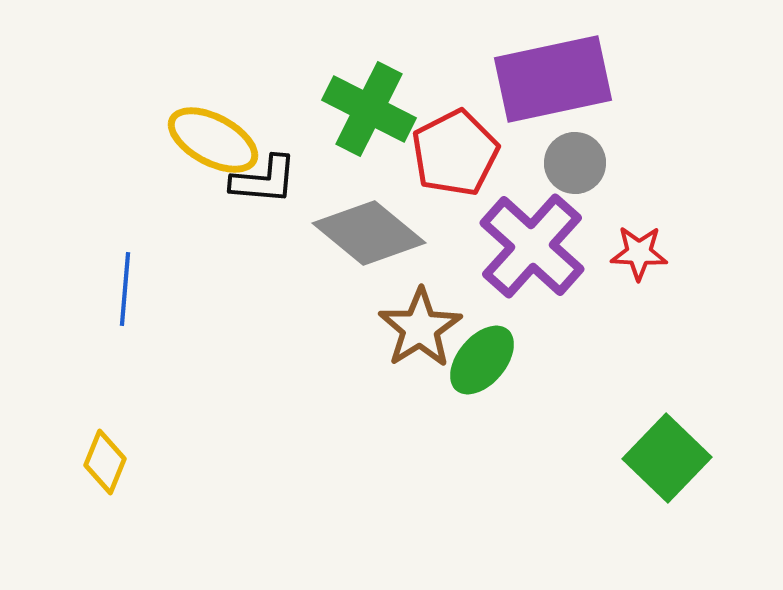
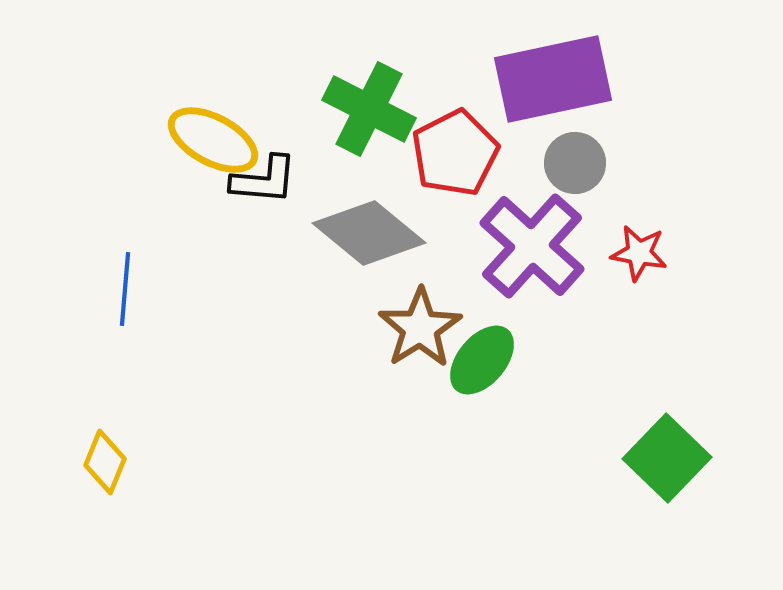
red star: rotated 8 degrees clockwise
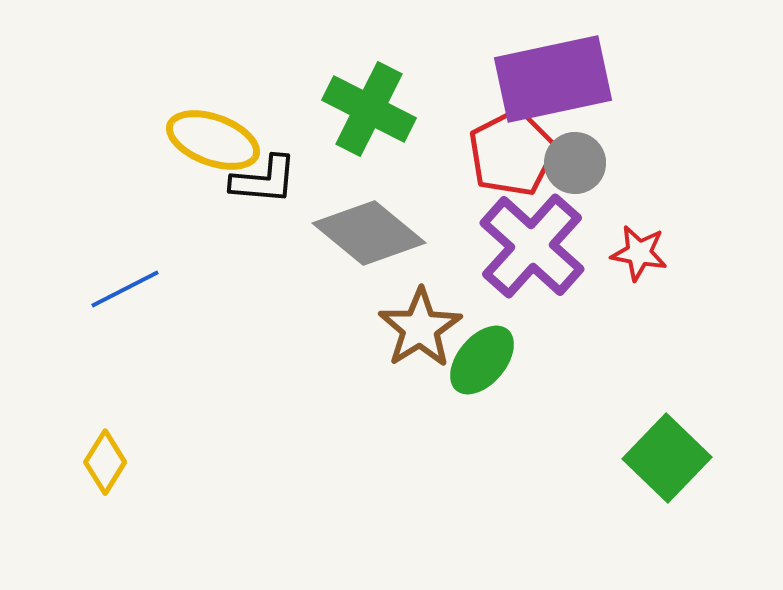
yellow ellipse: rotated 8 degrees counterclockwise
red pentagon: moved 57 px right
blue line: rotated 58 degrees clockwise
yellow diamond: rotated 10 degrees clockwise
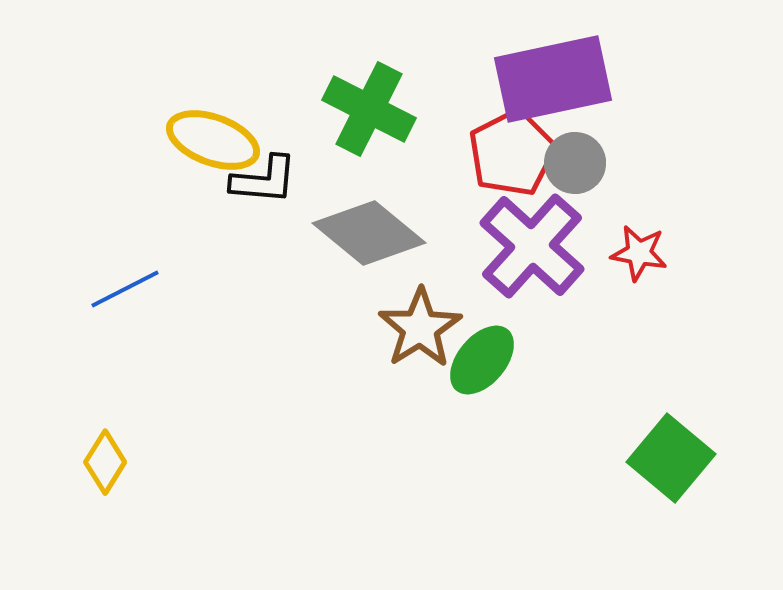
green square: moved 4 px right; rotated 4 degrees counterclockwise
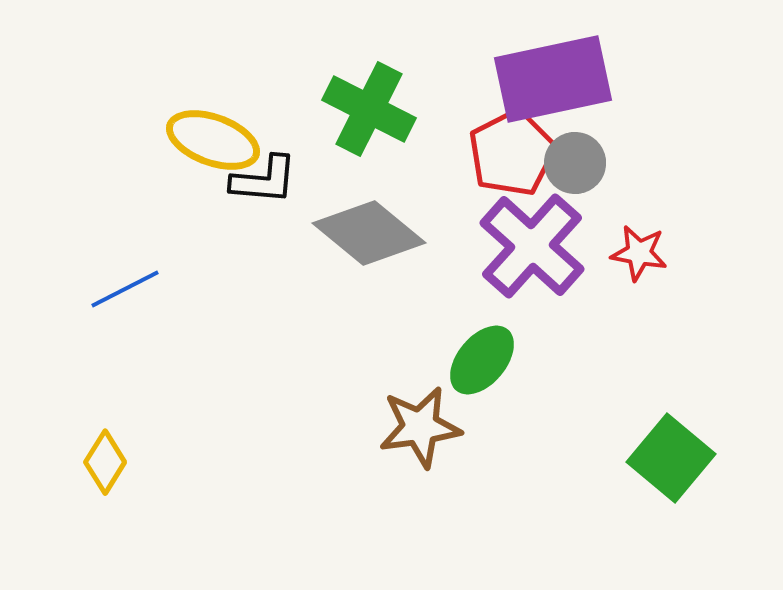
brown star: moved 99 px down; rotated 24 degrees clockwise
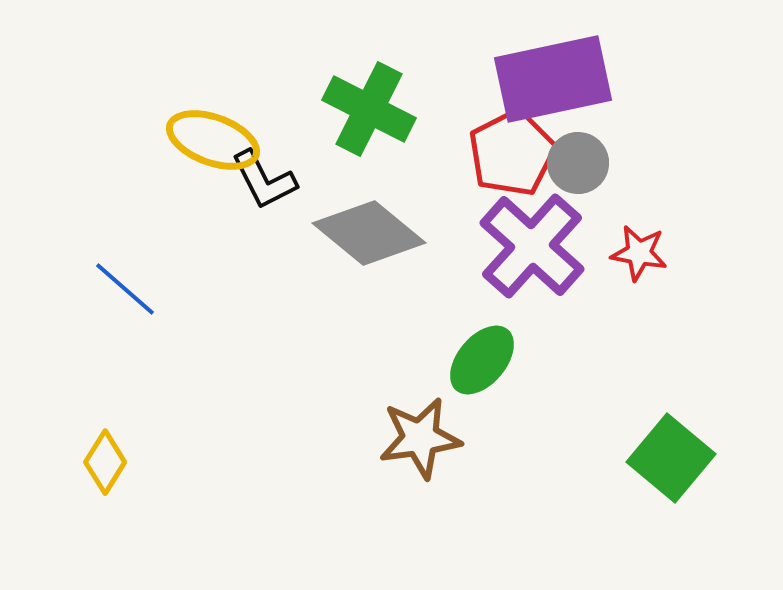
gray circle: moved 3 px right
black L-shape: rotated 58 degrees clockwise
blue line: rotated 68 degrees clockwise
brown star: moved 11 px down
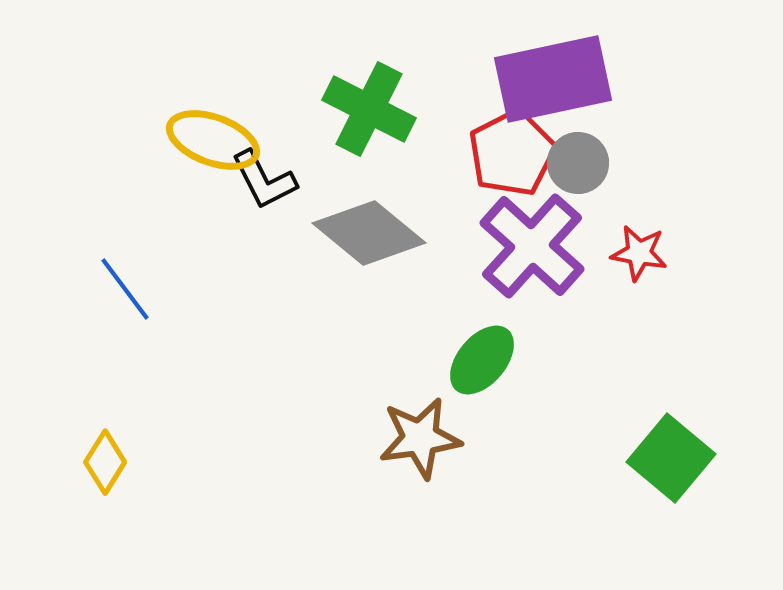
blue line: rotated 12 degrees clockwise
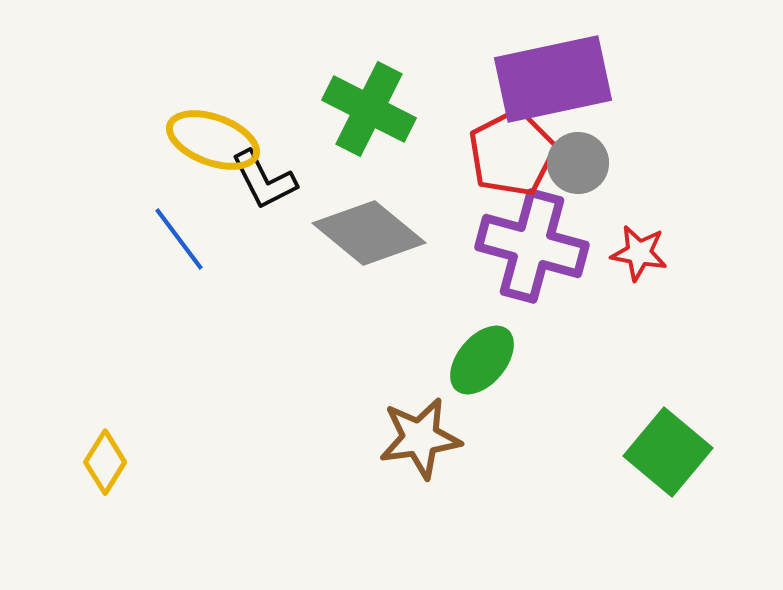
purple cross: rotated 27 degrees counterclockwise
blue line: moved 54 px right, 50 px up
green square: moved 3 px left, 6 px up
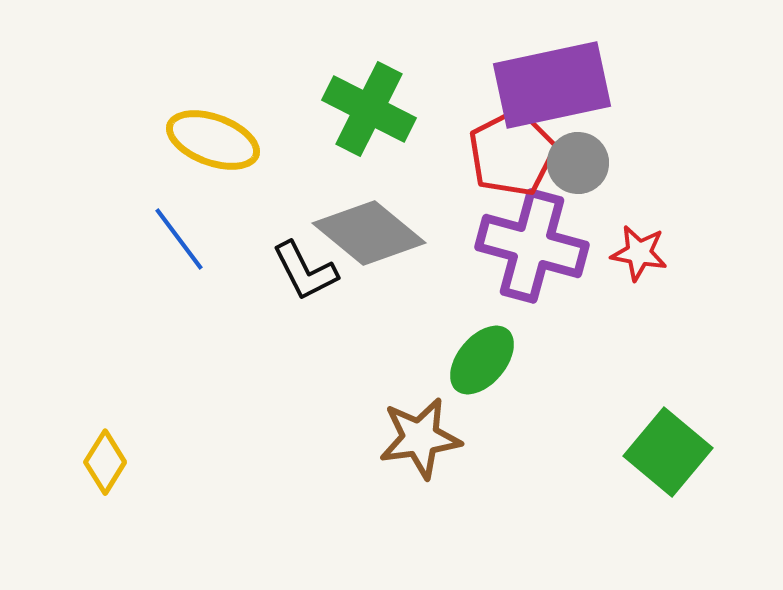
purple rectangle: moved 1 px left, 6 px down
black L-shape: moved 41 px right, 91 px down
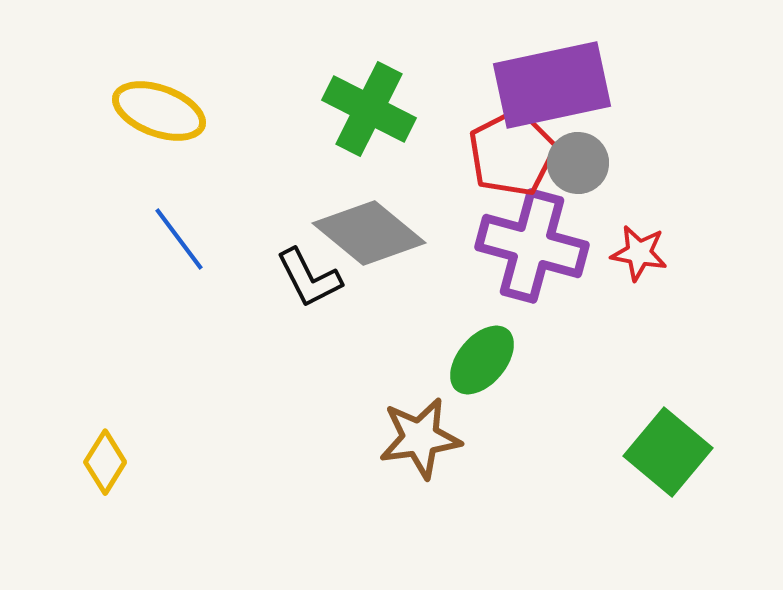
yellow ellipse: moved 54 px left, 29 px up
black L-shape: moved 4 px right, 7 px down
